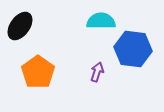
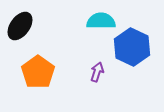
blue hexagon: moved 1 px left, 2 px up; rotated 18 degrees clockwise
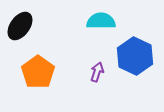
blue hexagon: moved 3 px right, 9 px down
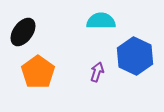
black ellipse: moved 3 px right, 6 px down
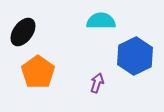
blue hexagon: rotated 9 degrees clockwise
purple arrow: moved 11 px down
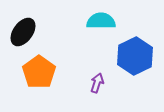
orange pentagon: moved 1 px right
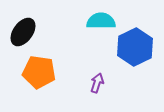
blue hexagon: moved 9 px up
orange pentagon: rotated 28 degrees counterclockwise
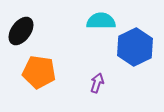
black ellipse: moved 2 px left, 1 px up
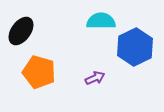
orange pentagon: rotated 8 degrees clockwise
purple arrow: moved 2 px left, 5 px up; rotated 48 degrees clockwise
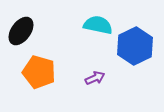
cyan semicircle: moved 3 px left, 4 px down; rotated 12 degrees clockwise
blue hexagon: moved 1 px up
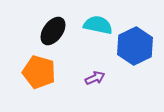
black ellipse: moved 32 px right
